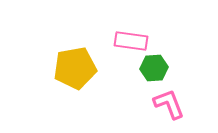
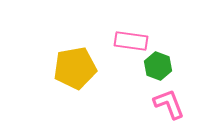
green hexagon: moved 4 px right, 2 px up; rotated 24 degrees clockwise
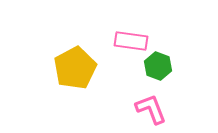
yellow pentagon: rotated 18 degrees counterclockwise
pink L-shape: moved 18 px left, 5 px down
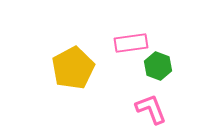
pink rectangle: moved 2 px down; rotated 16 degrees counterclockwise
yellow pentagon: moved 2 px left
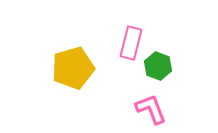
pink rectangle: rotated 68 degrees counterclockwise
yellow pentagon: rotated 12 degrees clockwise
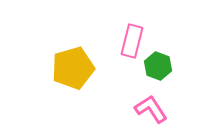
pink rectangle: moved 1 px right, 2 px up
pink L-shape: rotated 12 degrees counterclockwise
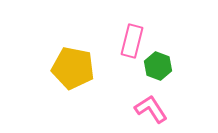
yellow pentagon: rotated 27 degrees clockwise
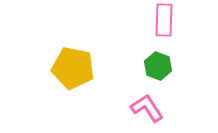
pink rectangle: moved 32 px right, 21 px up; rotated 12 degrees counterclockwise
pink L-shape: moved 4 px left, 1 px up
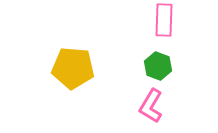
yellow pentagon: rotated 6 degrees counterclockwise
pink L-shape: moved 4 px right, 2 px up; rotated 116 degrees counterclockwise
